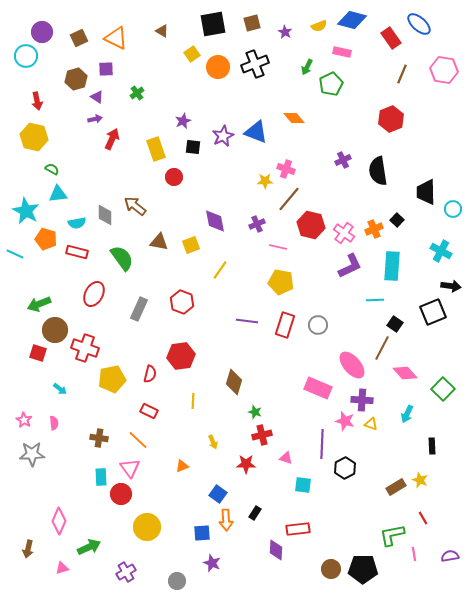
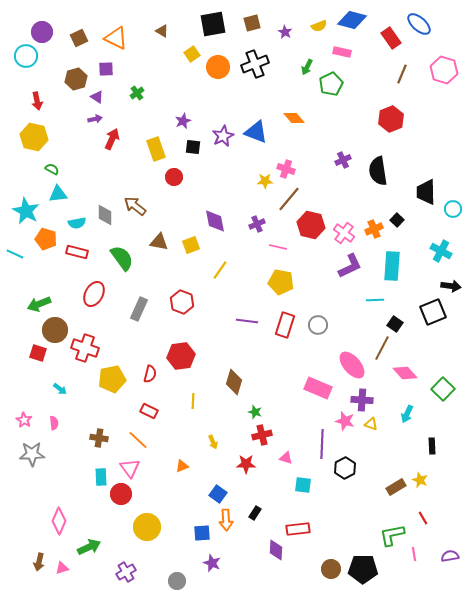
pink hexagon at (444, 70): rotated 8 degrees clockwise
brown arrow at (28, 549): moved 11 px right, 13 px down
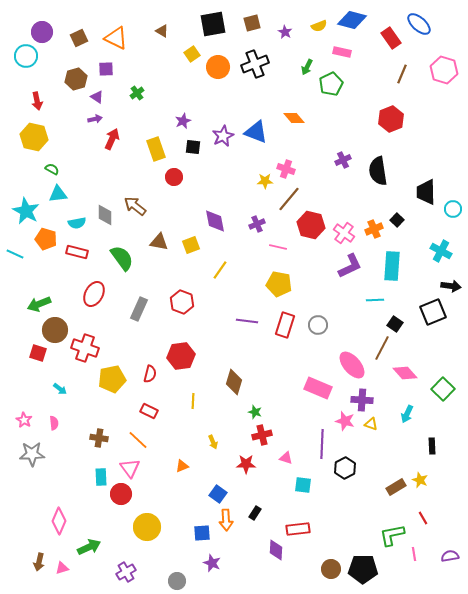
yellow pentagon at (281, 282): moved 2 px left, 2 px down
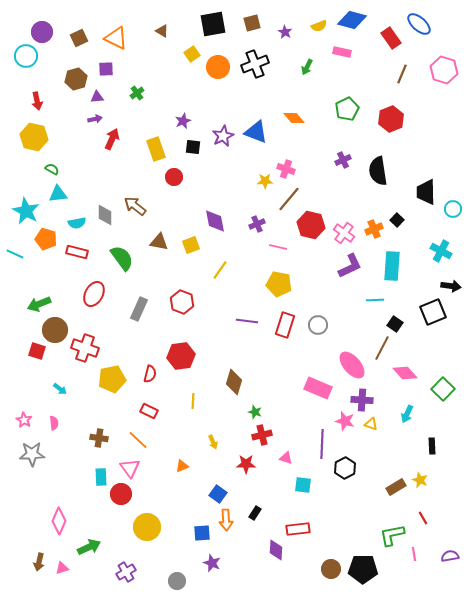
green pentagon at (331, 84): moved 16 px right, 25 px down
purple triangle at (97, 97): rotated 40 degrees counterclockwise
red square at (38, 353): moved 1 px left, 2 px up
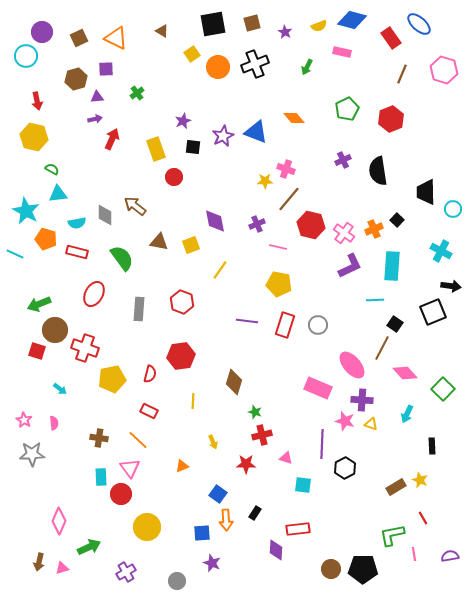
gray rectangle at (139, 309): rotated 20 degrees counterclockwise
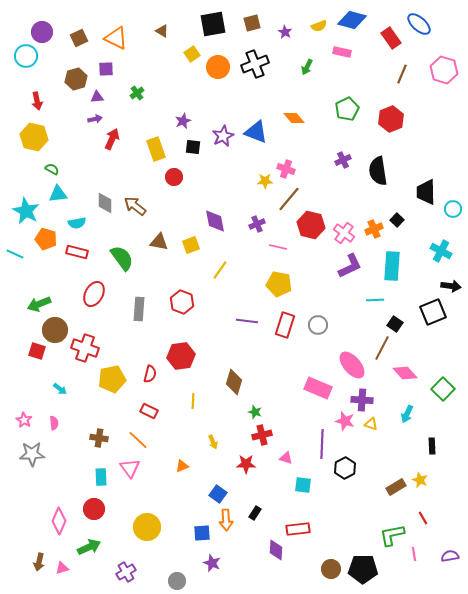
gray diamond at (105, 215): moved 12 px up
red circle at (121, 494): moved 27 px left, 15 px down
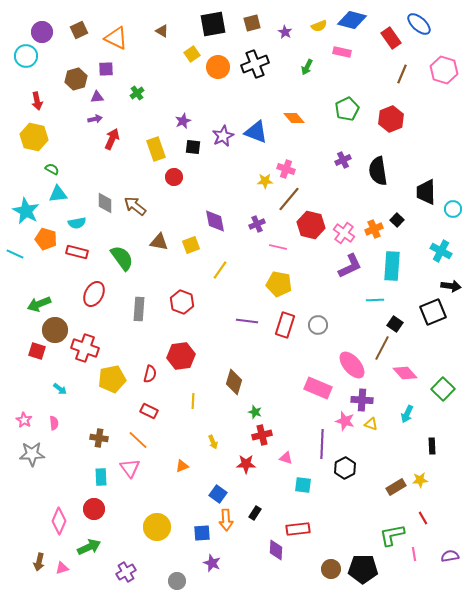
brown square at (79, 38): moved 8 px up
yellow star at (420, 480): rotated 28 degrees counterclockwise
yellow circle at (147, 527): moved 10 px right
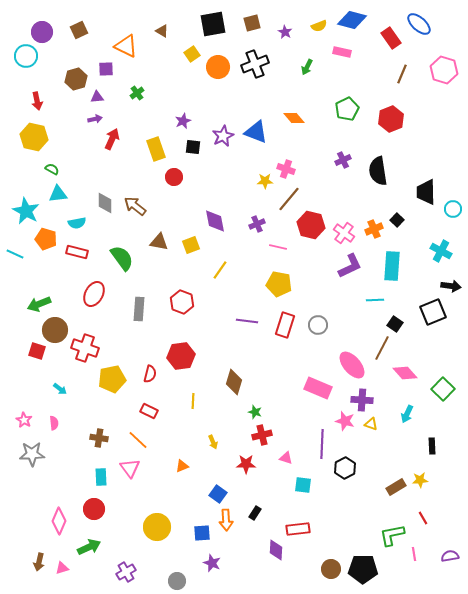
orange triangle at (116, 38): moved 10 px right, 8 px down
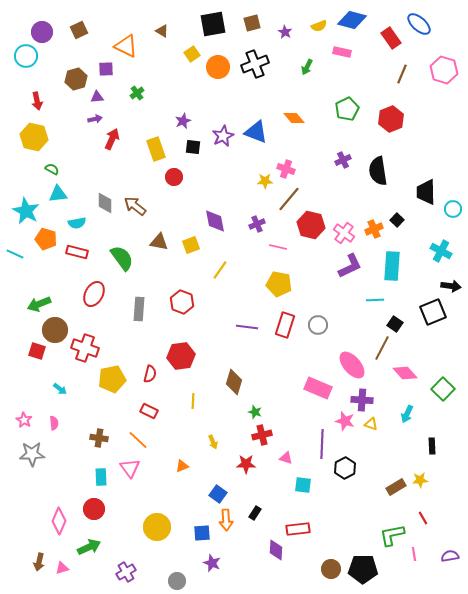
purple line at (247, 321): moved 6 px down
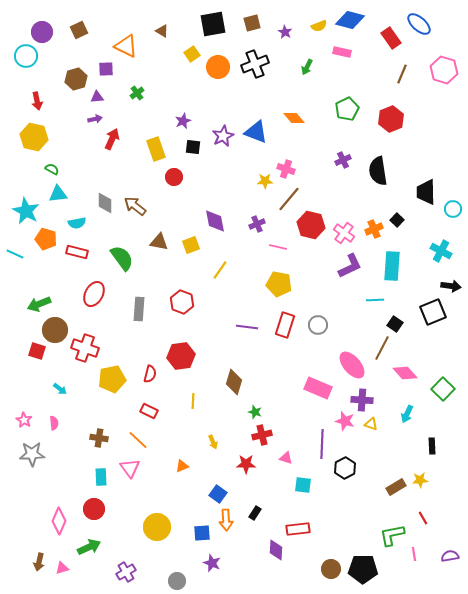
blue diamond at (352, 20): moved 2 px left
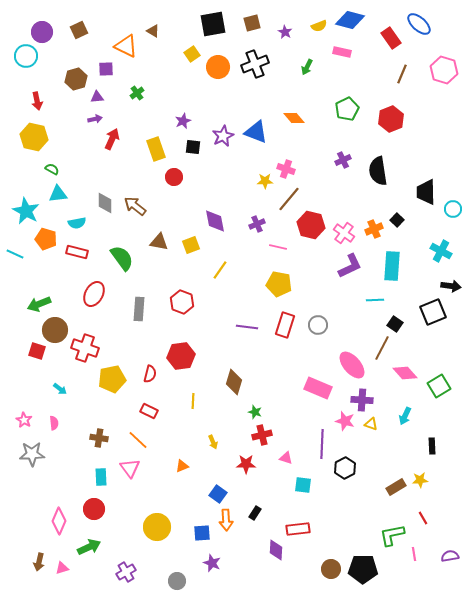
brown triangle at (162, 31): moved 9 px left
green square at (443, 389): moved 4 px left, 3 px up; rotated 15 degrees clockwise
cyan arrow at (407, 414): moved 2 px left, 2 px down
